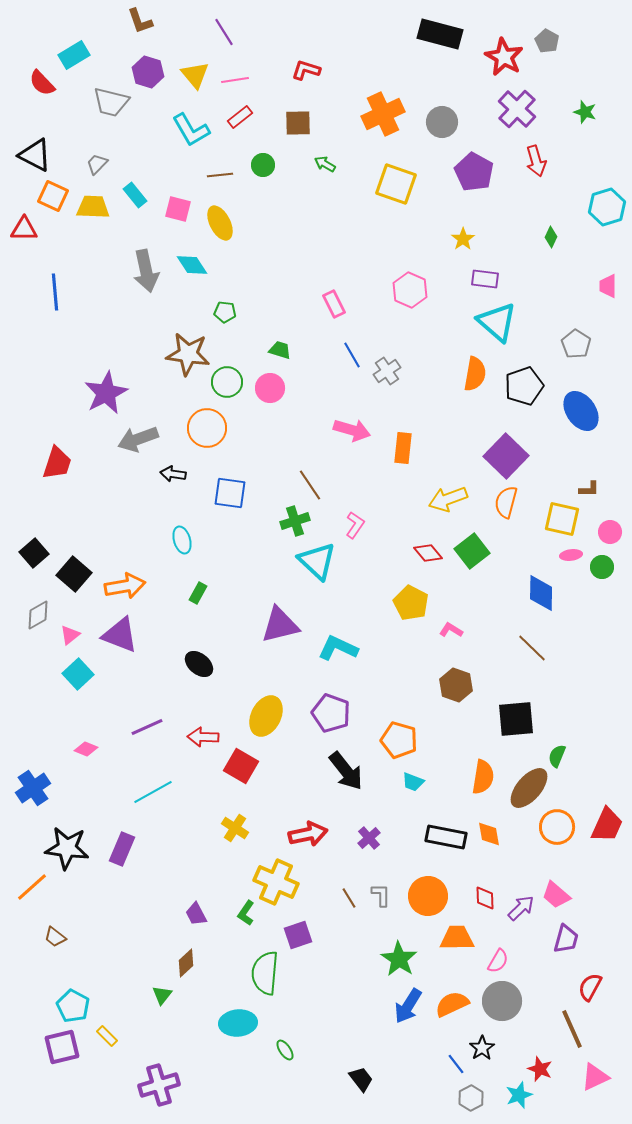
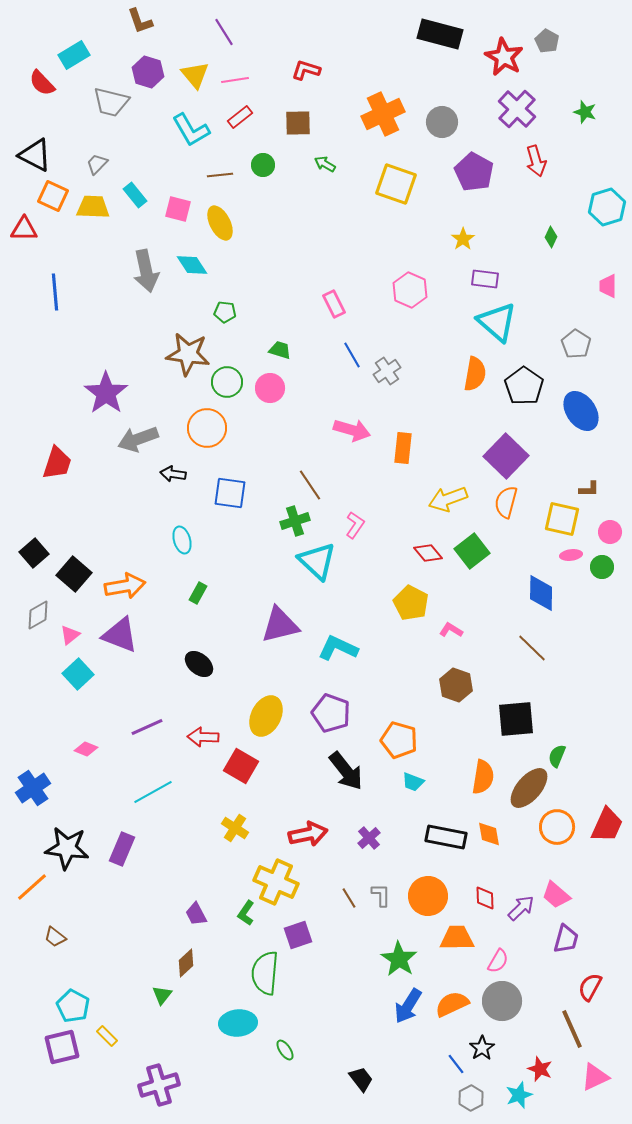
black pentagon at (524, 386): rotated 18 degrees counterclockwise
purple star at (106, 393): rotated 9 degrees counterclockwise
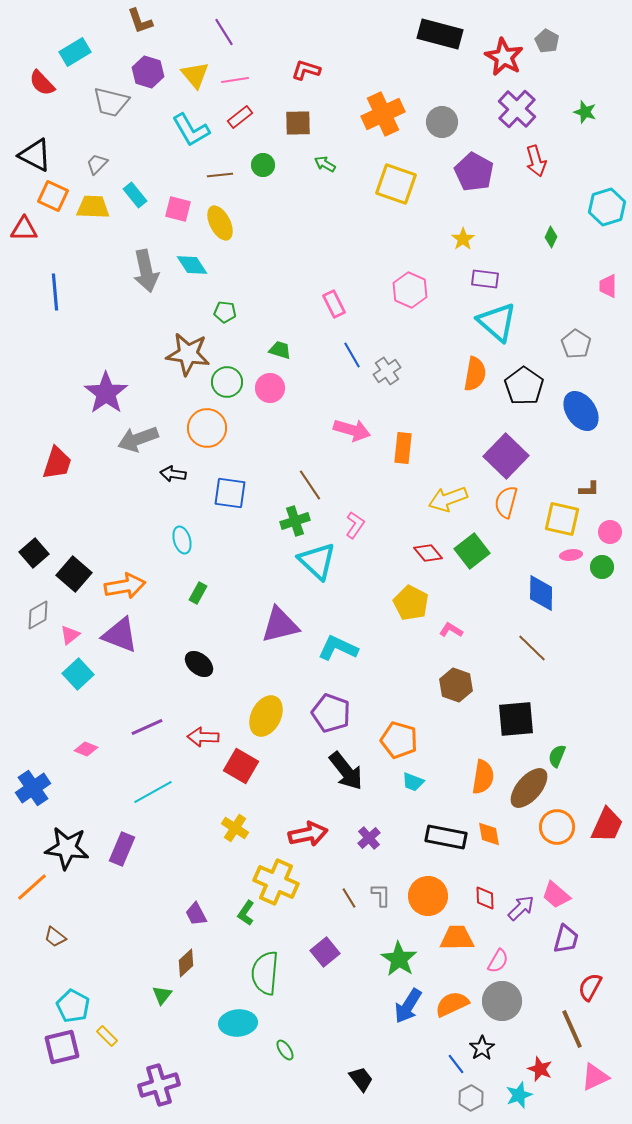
cyan rectangle at (74, 55): moved 1 px right, 3 px up
purple square at (298, 935): moved 27 px right, 17 px down; rotated 20 degrees counterclockwise
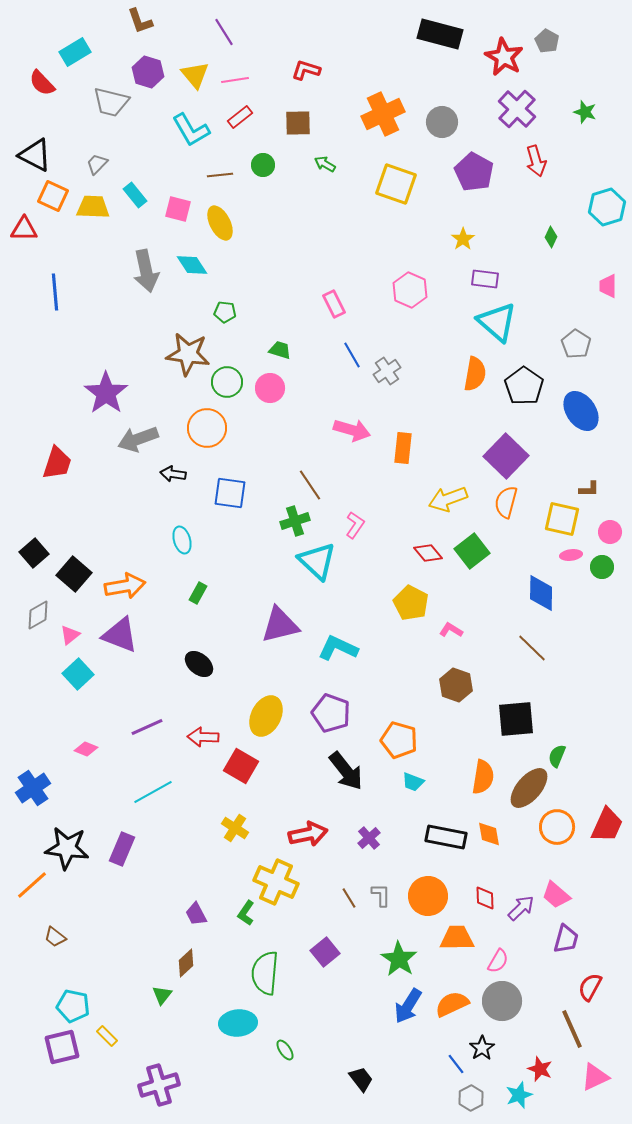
orange line at (32, 887): moved 2 px up
cyan pentagon at (73, 1006): rotated 16 degrees counterclockwise
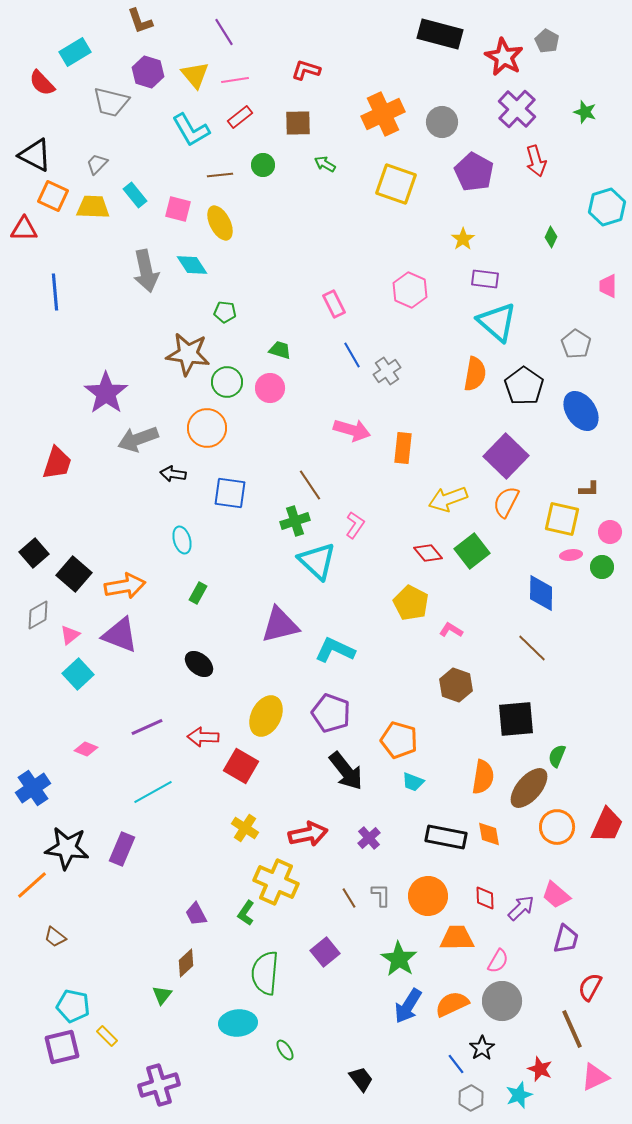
orange semicircle at (506, 502): rotated 12 degrees clockwise
cyan L-shape at (338, 648): moved 3 px left, 2 px down
yellow cross at (235, 828): moved 10 px right
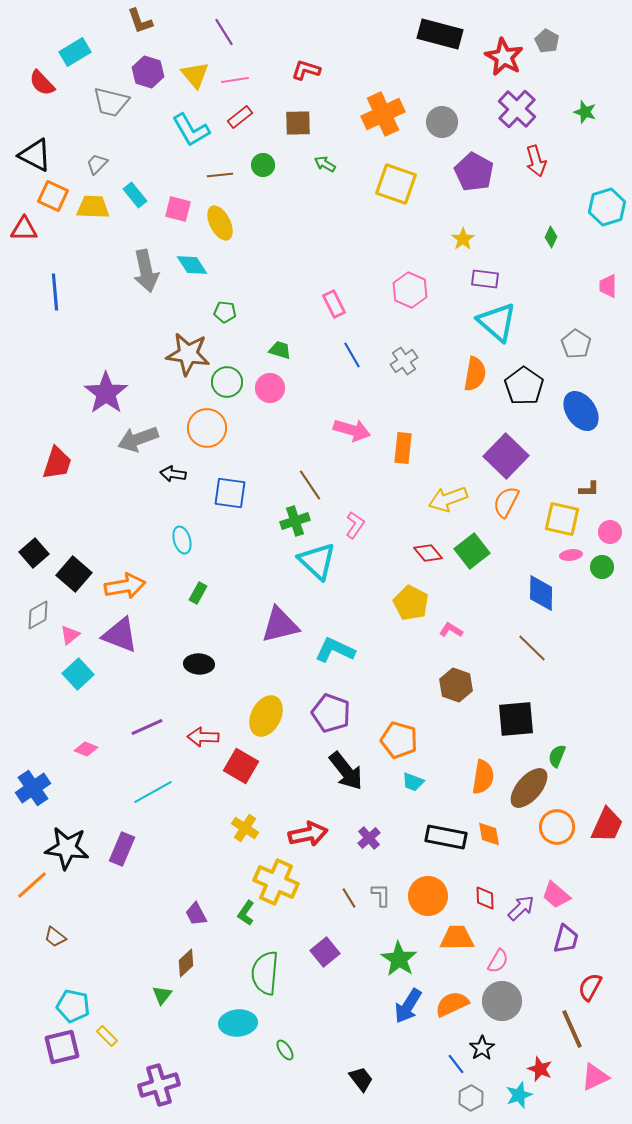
gray cross at (387, 371): moved 17 px right, 10 px up
black ellipse at (199, 664): rotated 36 degrees counterclockwise
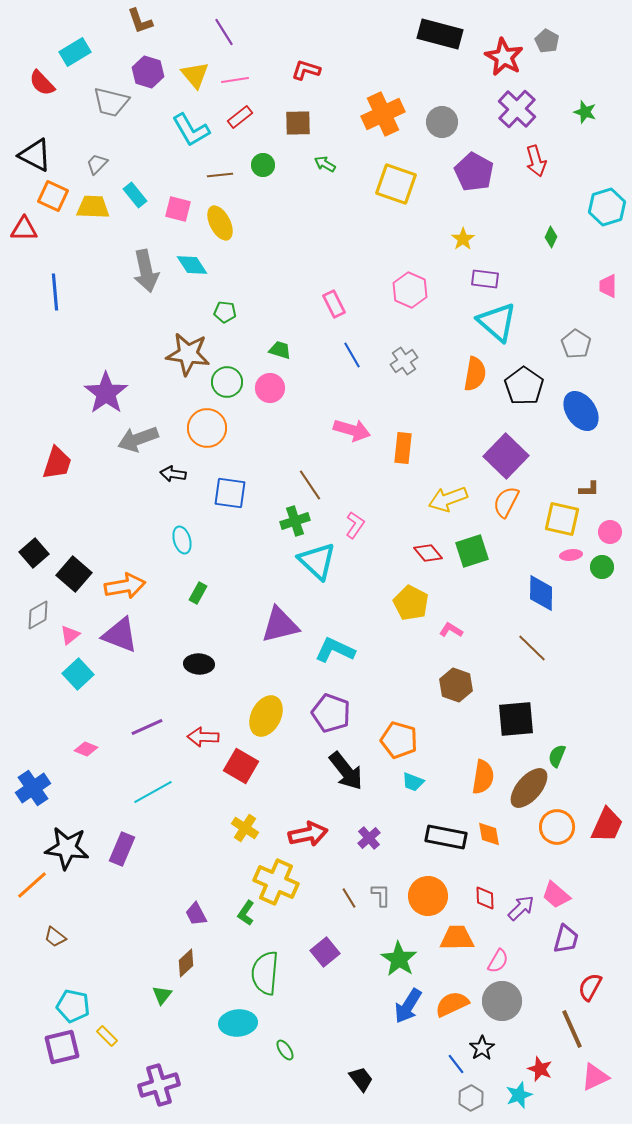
green square at (472, 551): rotated 20 degrees clockwise
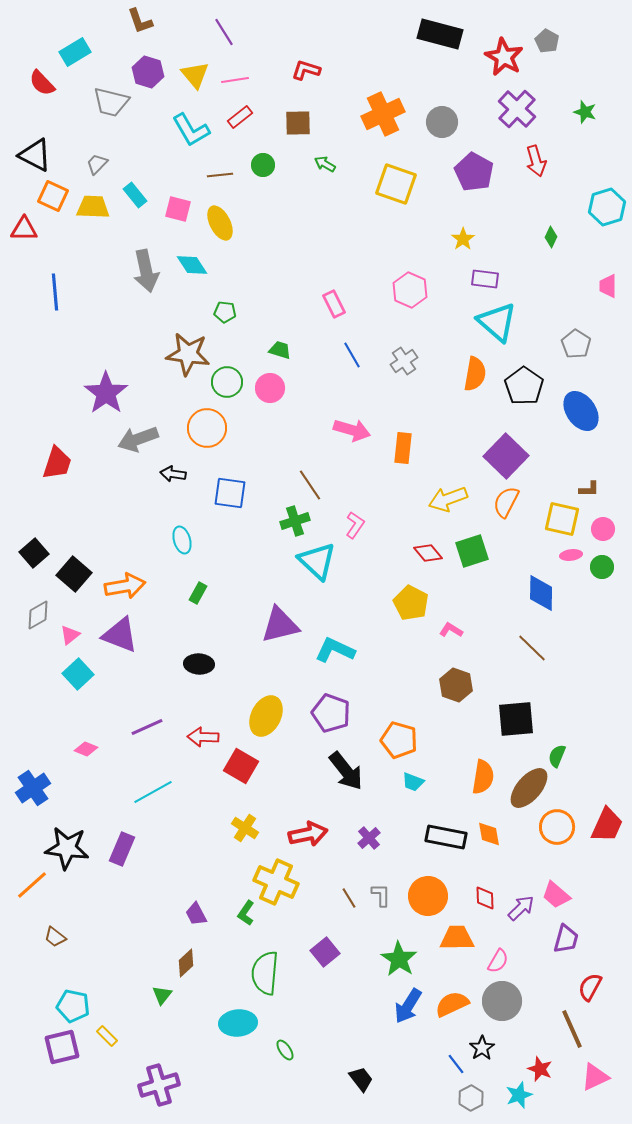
pink circle at (610, 532): moved 7 px left, 3 px up
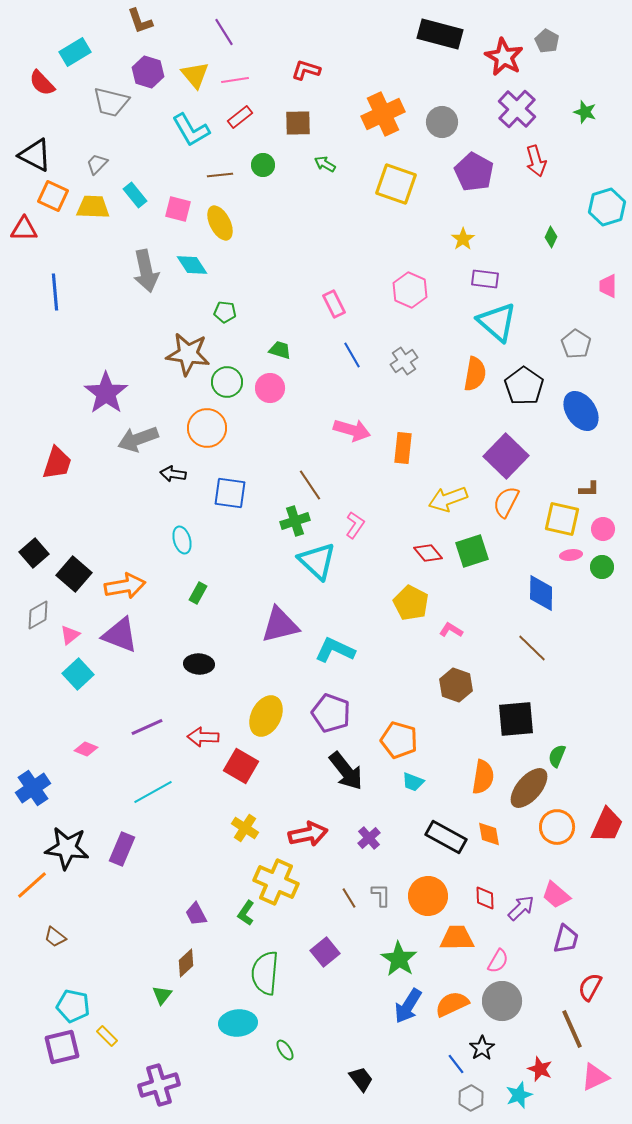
black rectangle at (446, 837): rotated 18 degrees clockwise
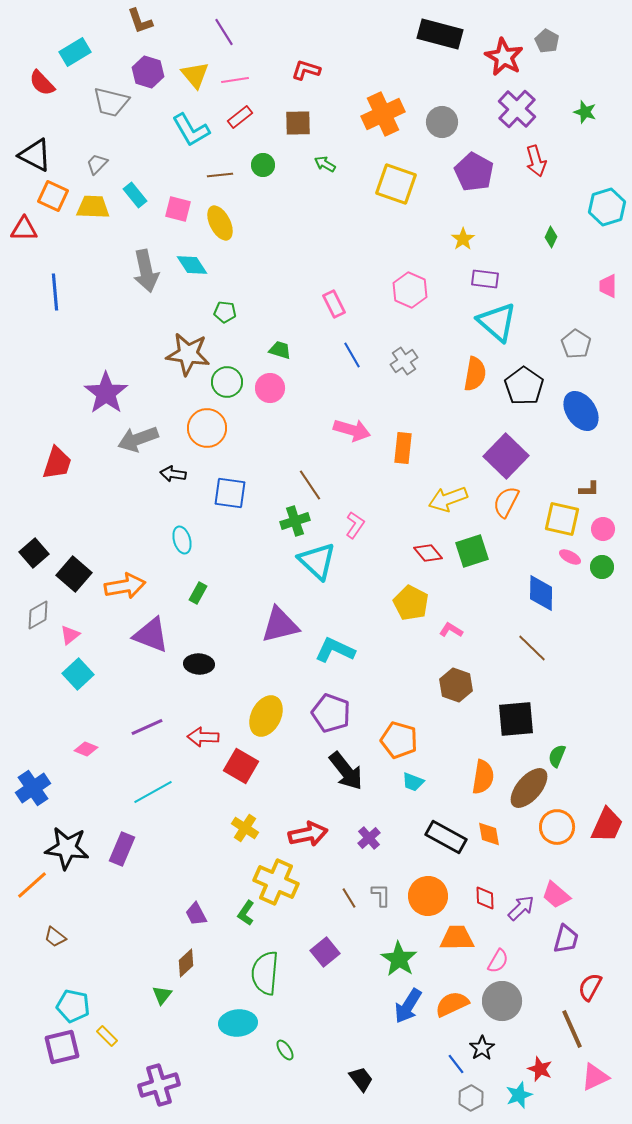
pink ellipse at (571, 555): moved 1 px left, 2 px down; rotated 35 degrees clockwise
purple triangle at (120, 635): moved 31 px right
